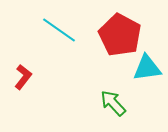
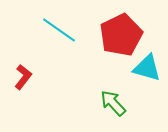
red pentagon: moved 1 px right; rotated 18 degrees clockwise
cyan triangle: rotated 24 degrees clockwise
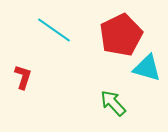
cyan line: moved 5 px left
red L-shape: rotated 20 degrees counterclockwise
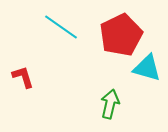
cyan line: moved 7 px right, 3 px up
red L-shape: rotated 35 degrees counterclockwise
green arrow: moved 3 px left, 1 px down; rotated 56 degrees clockwise
